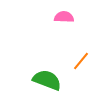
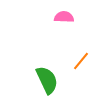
green semicircle: rotated 44 degrees clockwise
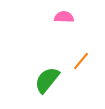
green semicircle: rotated 116 degrees counterclockwise
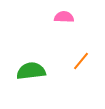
green semicircle: moved 16 px left, 9 px up; rotated 44 degrees clockwise
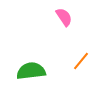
pink semicircle: rotated 54 degrees clockwise
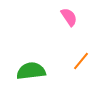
pink semicircle: moved 5 px right
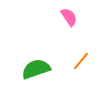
green semicircle: moved 5 px right, 2 px up; rotated 12 degrees counterclockwise
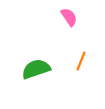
orange line: rotated 18 degrees counterclockwise
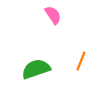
pink semicircle: moved 16 px left, 2 px up
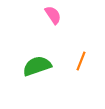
green semicircle: moved 1 px right, 3 px up
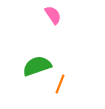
orange line: moved 21 px left, 23 px down
